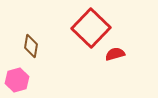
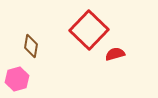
red square: moved 2 px left, 2 px down
pink hexagon: moved 1 px up
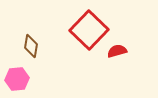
red semicircle: moved 2 px right, 3 px up
pink hexagon: rotated 10 degrees clockwise
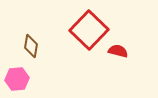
red semicircle: moved 1 px right; rotated 30 degrees clockwise
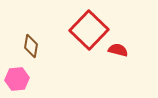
red semicircle: moved 1 px up
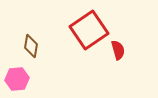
red square: rotated 12 degrees clockwise
red semicircle: rotated 60 degrees clockwise
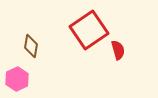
pink hexagon: rotated 20 degrees counterclockwise
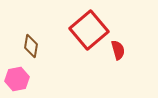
red square: rotated 6 degrees counterclockwise
pink hexagon: rotated 15 degrees clockwise
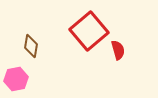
red square: moved 1 px down
pink hexagon: moved 1 px left
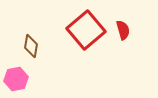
red square: moved 3 px left, 1 px up
red semicircle: moved 5 px right, 20 px up
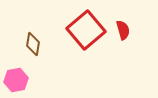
brown diamond: moved 2 px right, 2 px up
pink hexagon: moved 1 px down
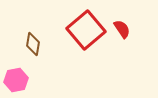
red semicircle: moved 1 px left, 1 px up; rotated 18 degrees counterclockwise
